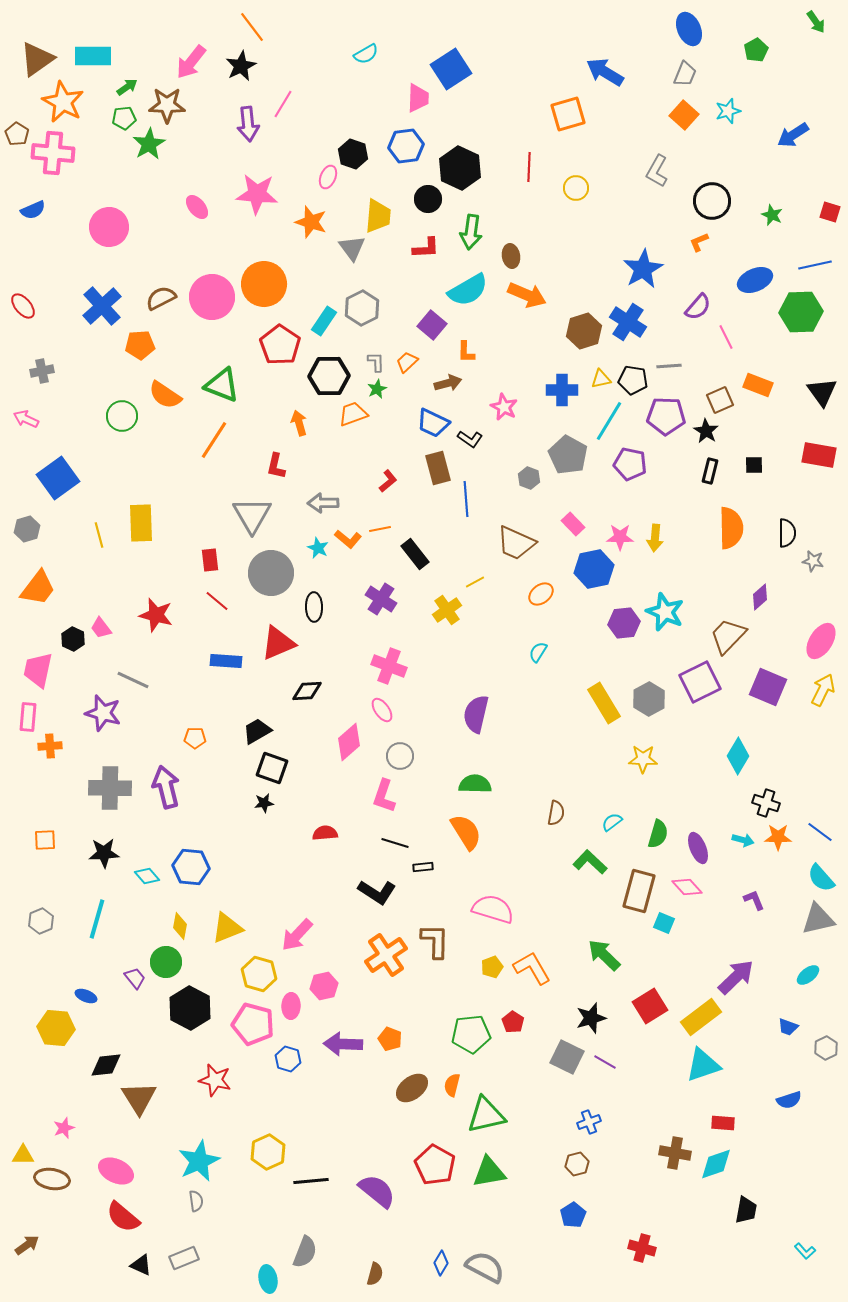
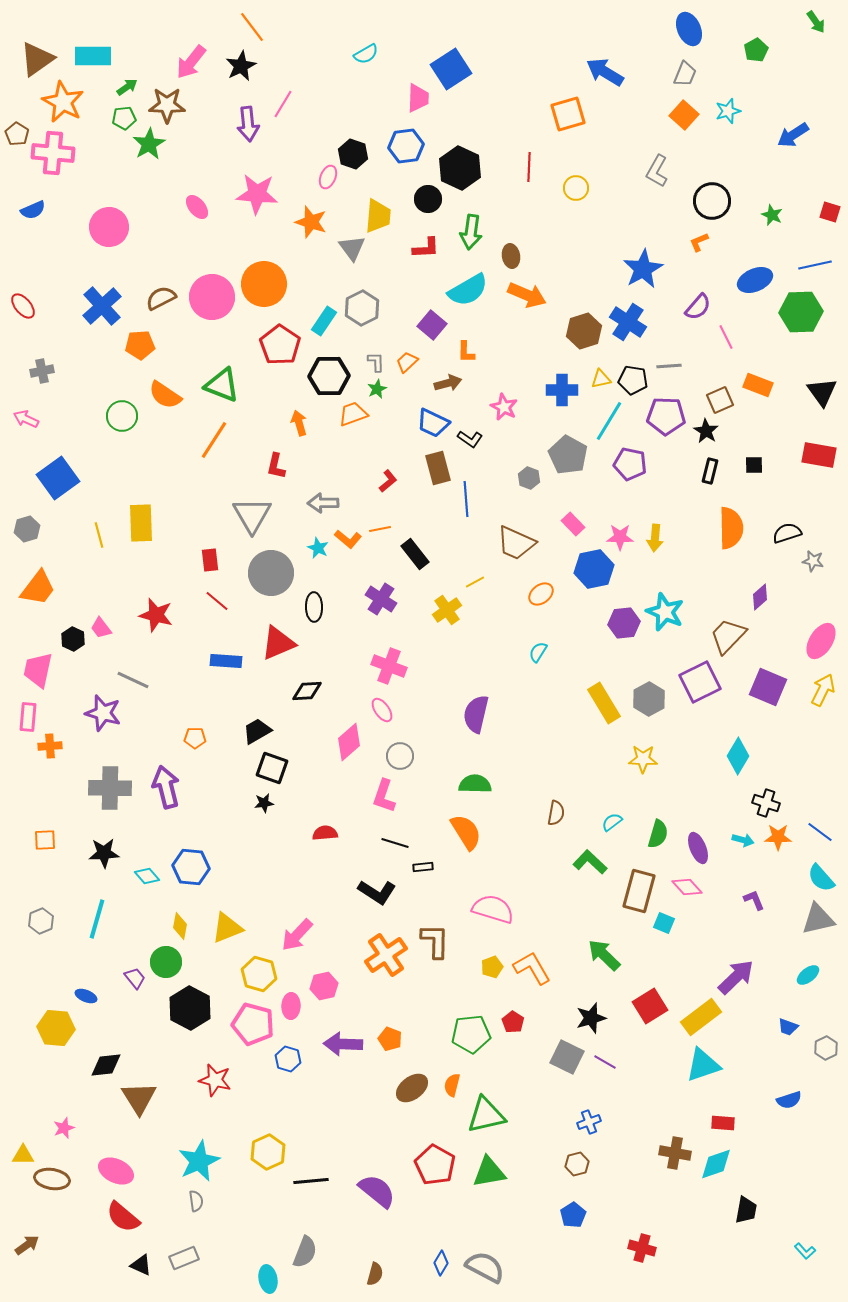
black semicircle at (787, 533): rotated 108 degrees counterclockwise
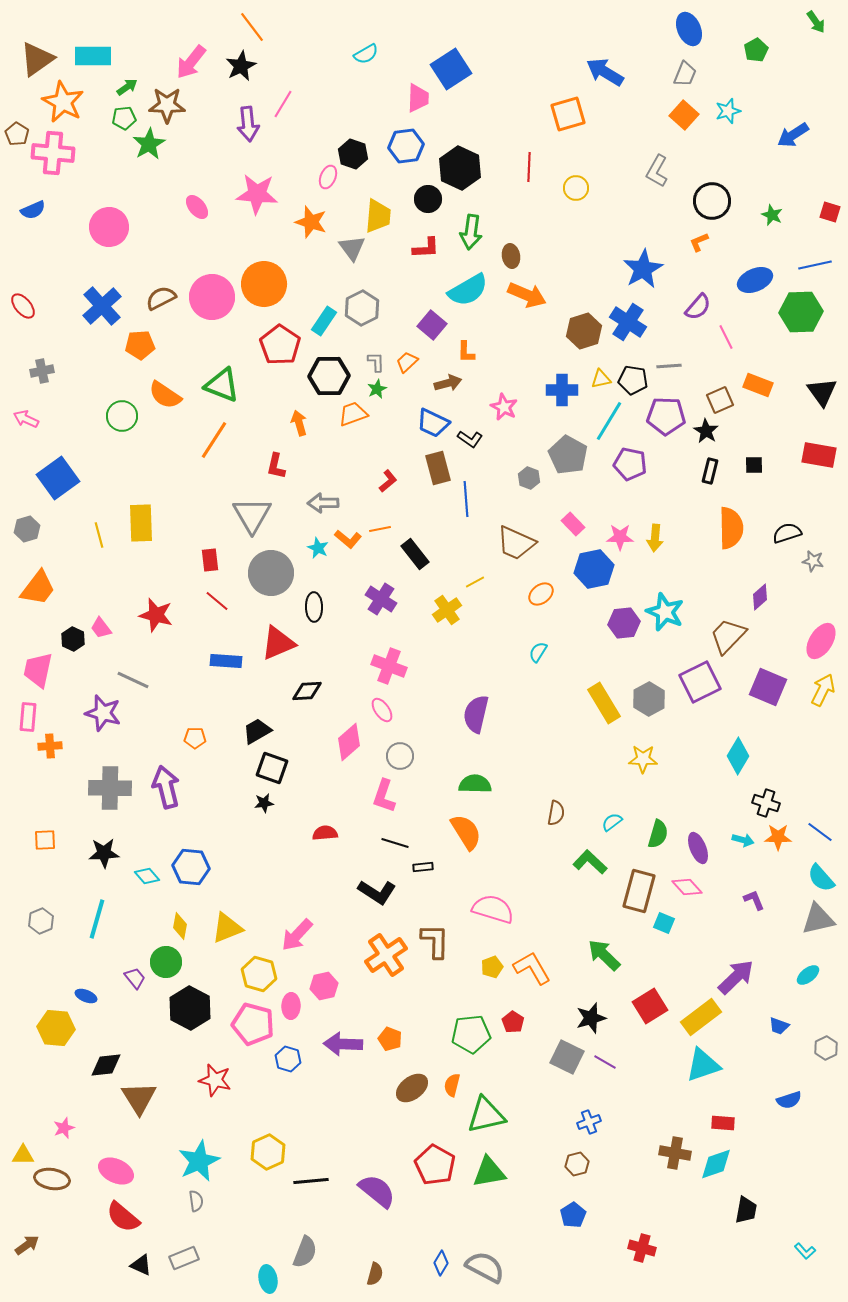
blue trapezoid at (788, 1027): moved 9 px left, 1 px up
